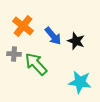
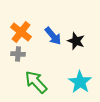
orange cross: moved 2 px left, 6 px down
gray cross: moved 4 px right
green arrow: moved 18 px down
cyan star: rotated 25 degrees clockwise
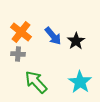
black star: rotated 18 degrees clockwise
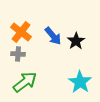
green arrow: moved 11 px left; rotated 95 degrees clockwise
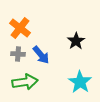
orange cross: moved 1 px left, 4 px up
blue arrow: moved 12 px left, 19 px down
green arrow: rotated 30 degrees clockwise
